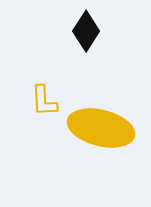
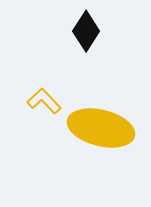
yellow L-shape: rotated 140 degrees clockwise
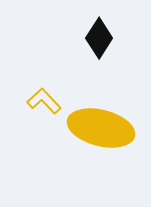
black diamond: moved 13 px right, 7 px down
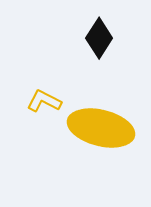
yellow L-shape: rotated 20 degrees counterclockwise
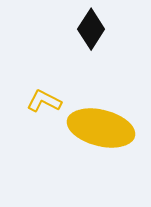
black diamond: moved 8 px left, 9 px up
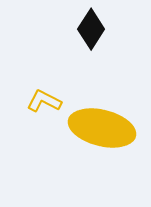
yellow ellipse: moved 1 px right
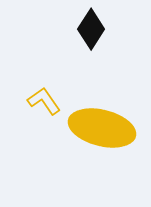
yellow L-shape: rotated 28 degrees clockwise
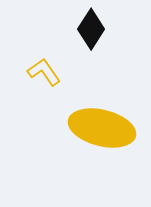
yellow L-shape: moved 29 px up
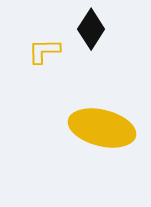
yellow L-shape: moved 21 px up; rotated 56 degrees counterclockwise
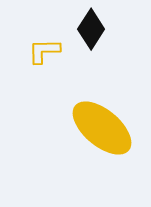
yellow ellipse: rotated 26 degrees clockwise
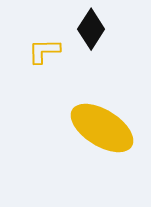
yellow ellipse: rotated 8 degrees counterclockwise
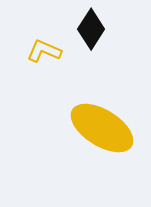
yellow L-shape: rotated 24 degrees clockwise
